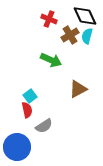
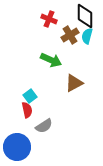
black diamond: rotated 25 degrees clockwise
brown triangle: moved 4 px left, 6 px up
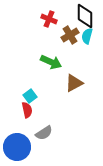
green arrow: moved 2 px down
gray semicircle: moved 7 px down
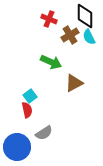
cyan semicircle: moved 2 px right, 1 px down; rotated 42 degrees counterclockwise
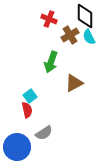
green arrow: rotated 85 degrees clockwise
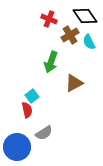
black diamond: rotated 35 degrees counterclockwise
cyan semicircle: moved 5 px down
cyan square: moved 2 px right
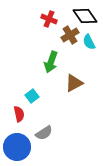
red semicircle: moved 8 px left, 4 px down
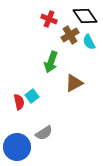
red semicircle: moved 12 px up
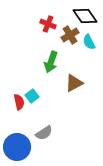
red cross: moved 1 px left, 5 px down
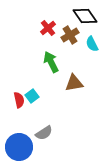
red cross: moved 4 px down; rotated 28 degrees clockwise
cyan semicircle: moved 3 px right, 2 px down
green arrow: rotated 135 degrees clockwise
brown triangle: rotated 18 degrees clockwise
red semicircle: moved 2 px up
blue circle: moved 2 px right
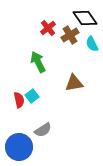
black diamond: moved 2 px down
green arrow: moved 13 px left
gray semicircle: moved 1 px left, 3 px up
